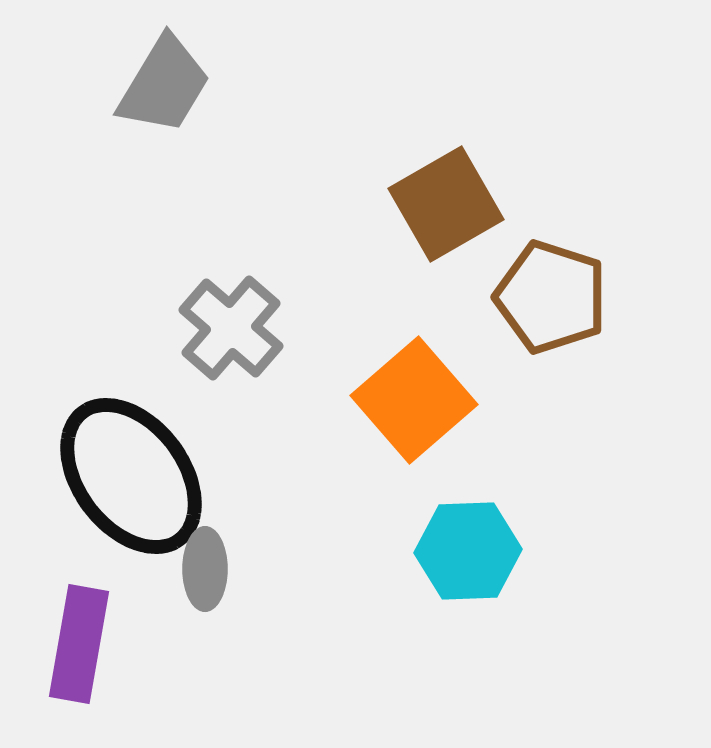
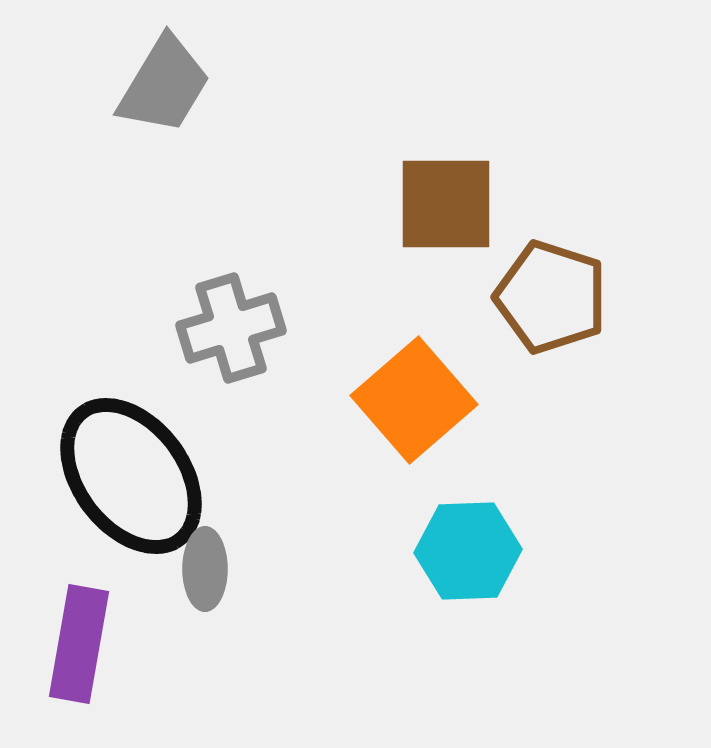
brown square: rotated 30 degrees clockwise
gray cross: rotated 32 degrees clockwise
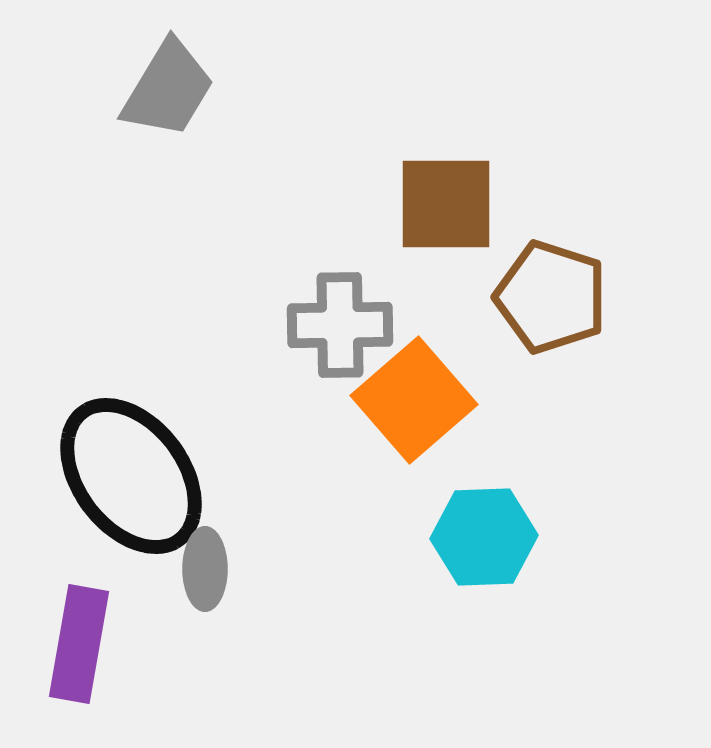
gray trapezoid: moved 4 px right, 4 px down
gray cross: moved 109 px right, 3 px up; rotated 16 degrees clockwise
cyan hexagon: moved 16 px right, 14 px up
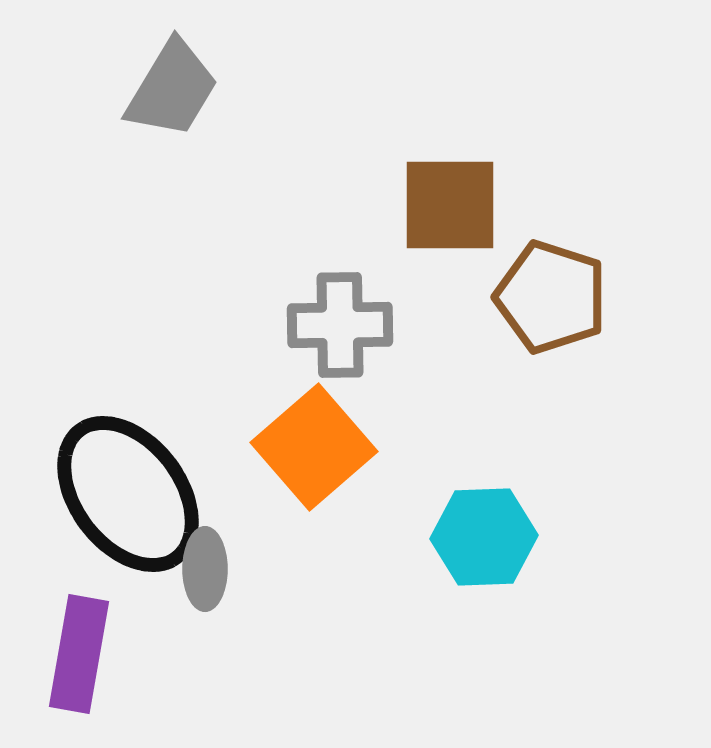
gray trapezoid: moved 4 px right
brown square: moved 4 px right, 1 px down
orange square: moved 100 px left, 47 px down
black ellipse: moved 3 px left, 18 px down
purple rectangle: moved 10 px down
